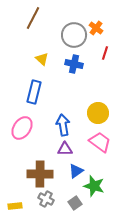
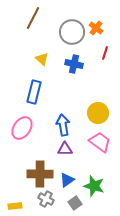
gray circle: moved 2 px left, 3 px up
blue triangle: moved 9 px left, 9 px down
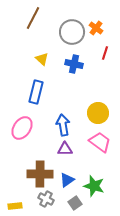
blue rectangle: moved 2 px right
